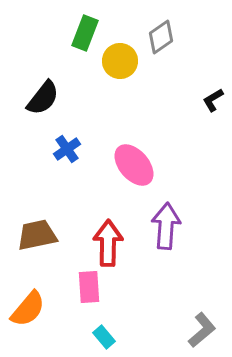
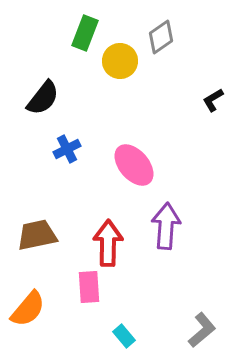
blue cross: rotated 8 degrees clockwise
cyan rectangle: moved 20 px right, 1 px up
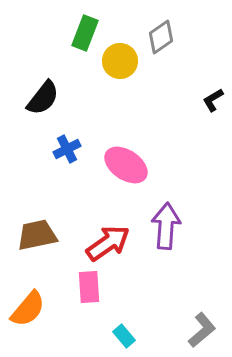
pink ellipse: moved 8 px left; rotated 15 degrees counterclockwise
red arrow: rotated 54 degrees clockwise
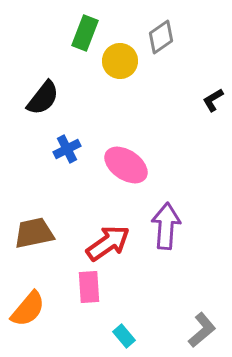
brown trapezoid: moved 3 px left, 2 px up
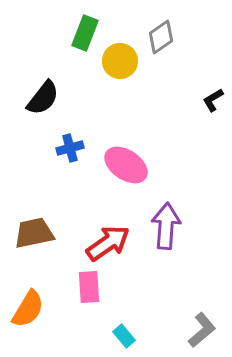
blue cross: moved 3 px right, 1 px up; rotated 12 degrees clockwise
orange semicircle: rotated 9 degrees counterclockwise
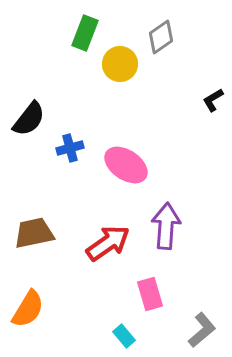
yellow circle: moved 3 px down
black semicircle: moved 14 px left, 21 px down
pink rectangle: moved 61 px right, 7 px down; rotated 12 degrees counterclockwise
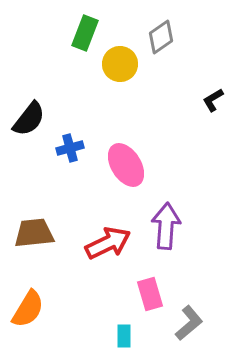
pink ellipse: rotated 24 degrees clockwise
brown trapezoid: rotated 6 degrees clockwise
red arrow: rotated 9 degrees clockwise
gray L-shape: moved 13 px left, 7 px up
cyan rectangle: rotated 40 degrees clockwise
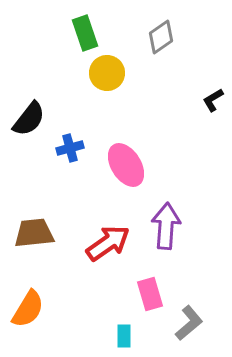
green rectangle: rotated 40 degrees counterclockwise
yellow circle: moved 13 px left, 9 px down
red arrow: rotated 9 degrees counterclockwise
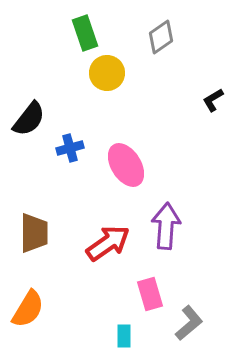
brown trapezoid: rotated 96 degrees clockwise
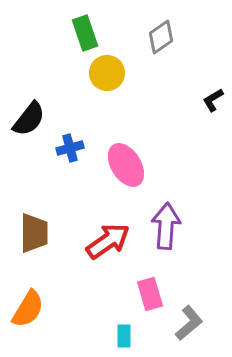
red arrow: moved 2 px up
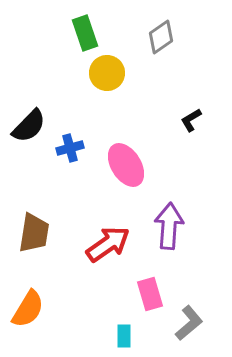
black L-shape: moved 22 px left, 20 px down
black semicircle: moved 7 px down; rotated 6 degrees clockwise
purple arrow: moved 3 px right
brown trapezoid: rotated 9 degrees clockwise
red arrow: moved 3 px down
